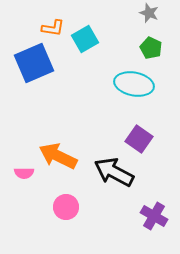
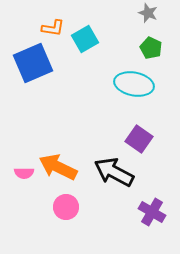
gray star: moved 1 px left
blue square: moved 1 px left
orange arrow: moved 11 px down
purple cross: moved 2 px left, 4 px up
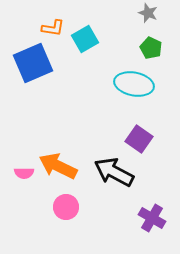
orange arrow: moved 1 px up
purple cross: moved 6 px down
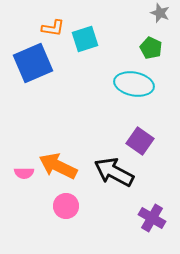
gray star: moved 12 px right
cyan square: rotated 12 degrees clockwise
purple square: moved 1 px right, 2 px down
pink circle: moved 1 px up
